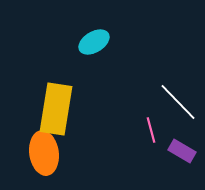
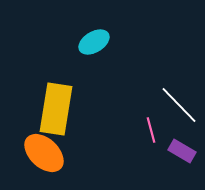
white line: moved 1 px right, 3 px down
orange ellipse: rotated 39 degrees counterclockwise
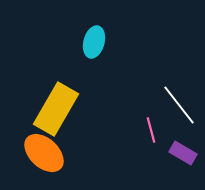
cyan ellipse: rotated 44 degrees counterclockwise
white line: rotated 6 degrees clockwise
yellow rectangle: rotated 21 degrees clockwise
purple rectangle: moved 1 px right, 2 px down
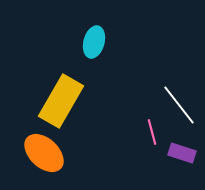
yellow rectangle: moved 5 px right, 8 px up
pink line: moved 1 px right, 2 px down
purple rectangle: moved 1 px left; rotated 12 degrees counterclockwise
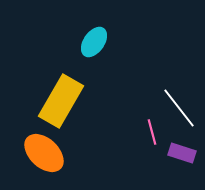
cyan ellipse: rotated 20 degrees clockwise
white line: moved 3 px down
